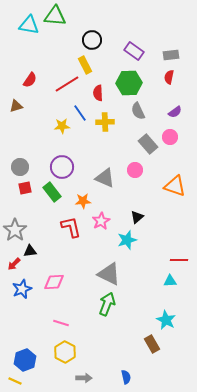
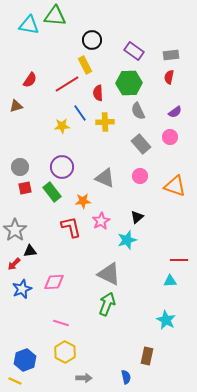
gray rectangle at (148, 144): moved 7 px left
pink circle at (135, 170): moved 5 px right, 6 px down
brown rectangle at (152, 344): moved 5 px left, 12 px down; rotated 42 degrees clockwise
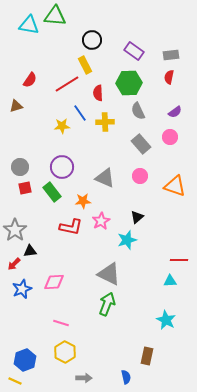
red L-shape at (71, 227): rotated 115 degrees clockwise
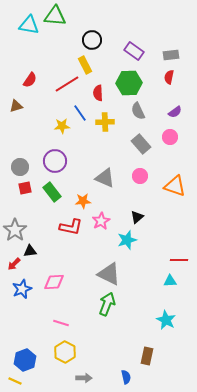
purple circle at (62, 167): moved 7 px left, 6 px up
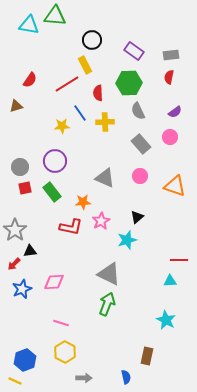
orange star at (83, 201): moved 1 px down
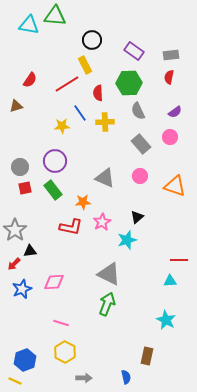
green rectangle at (52, 192): moved 1 px right, 2 px up
pink star at (101, 221): moved 1 px right, 1 px down
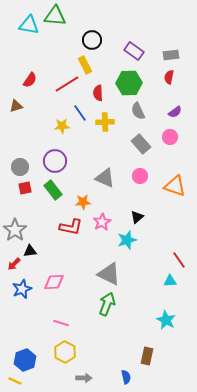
red line at (179, 260): rotated 54 degrees clockwise
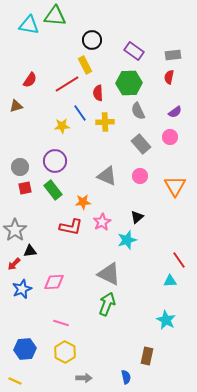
gray rectangle at (171, 55): moved 2 px right
gray triangle at (105, 178): moved 2 px right, 2 px up
orange triangle at (175, 186): rotated 40 degrees clockwise
blue hexagon at (25, 360): moved 11 px up; rotated 15 degrees clockwise
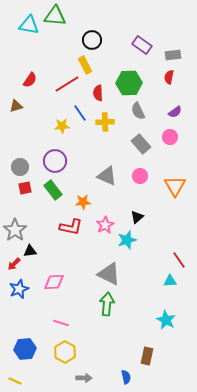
purple rectangle at (134, 51): moved 8 px right, 6 px up
pink star at (102, 222): moved 3 px right, 3 px down
blue star at (22, 289): moved 3 px left
green arrow at (107, 304): rotated 15 degrees counterclockwise
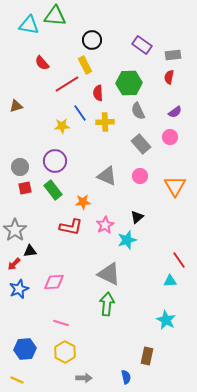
red semicircle at (30, 80): moved 12 px right, 17 px up; rotated 105 degrees clockwise
yellow line at (15, 381): moved 2 px right, 1 px up
